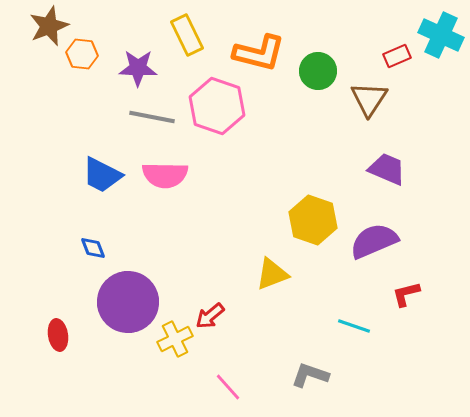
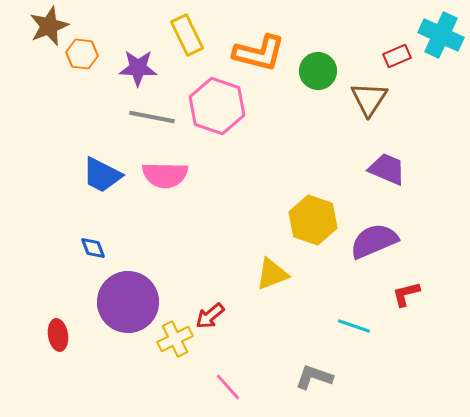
gray L-shape: moved 4 px right, 2 px down
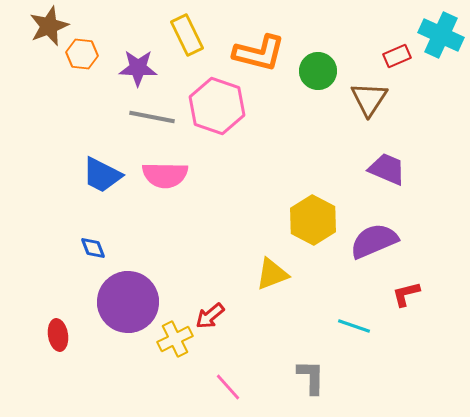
yellow hexagon: rotated 9 degrees clockwise
gray L-shape: moved 3 px left; rotated 72 degrees clockwise
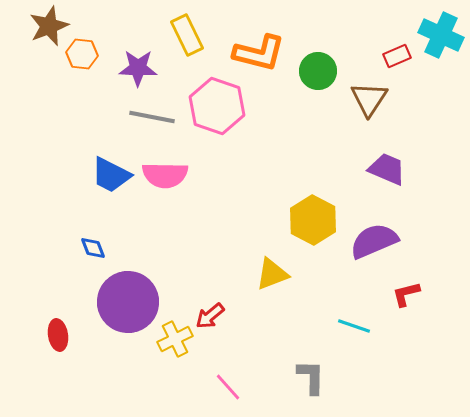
blue trapezoid: moved 9 px right
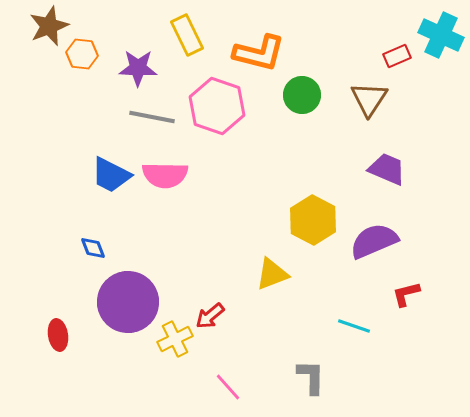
green circle: moved 16 px left, 24 px down
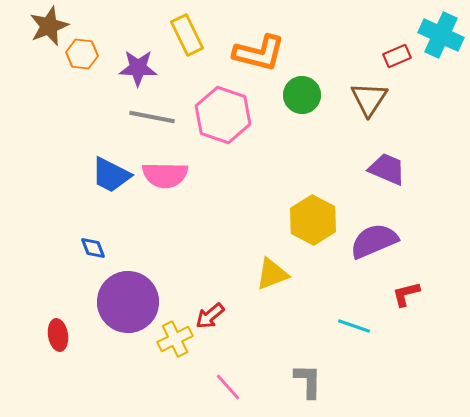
pink hexagon: moved 6 px right, 9 px down
gray L-shape: moved 3 px left, 4 px down
